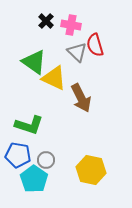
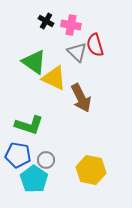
black cross: rotated 14 degrees counterclockwise
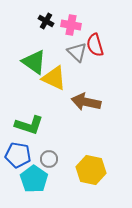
brown arrow: moved 5 px right, 4 px down; rotated 128 degrees clockwise
gray circle: moved 3 px right, 1 px up
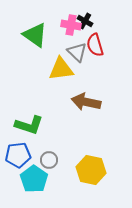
black cross: moved 39 px right
green triangle: moved 1 px right, 27 px up
yellow triangle: moved 7 px right, 9 px up; rotated 32 degrees counterclockwise
blue pentagon: rotated 15 degrees counterclockwise
gray circle: moved 1 px down
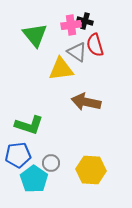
black cross: rotated 14 degrees counterclockwise
pink cross: rotated 18 degrees counterclockwise
green triangle: rotated 16 degrees clockwise
gray triangle: rotated 10 degrees counterclockwise
gray circle: moved 2 px right, 3 px down
yellow hexagon: rotated 8 degrees counterclockwise
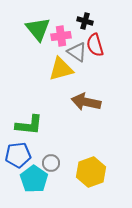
pink cross: moved 10 px left, 11 px down
green triangle: moved 3 px right, 6 px up
yellow triangle: rotated 8 degrees counterclockwise
green L-shape: rotated 12 degrees counterclockwise
yellow hexagon: moved 2 px down; rotated 24 degrees counterclockwise
